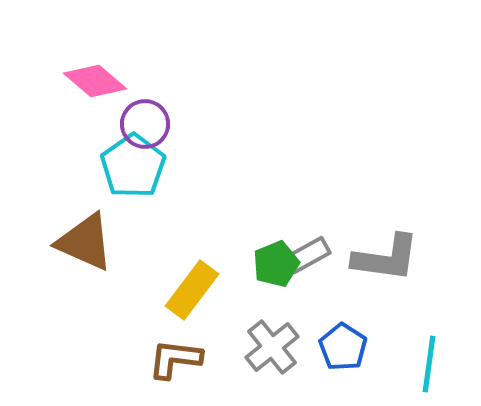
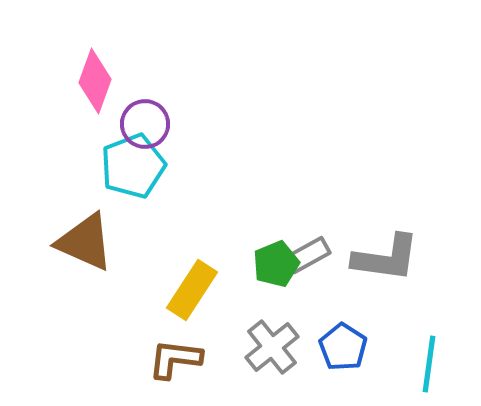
pink diamond: rotated 70 degrees clockwise
cyan pentagon: rotated 14 degrees clockwise
yellow rectangle: rotated 4 degrees counterclockwise
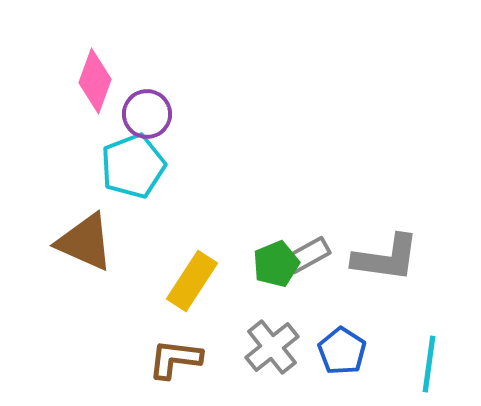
purple circle: moved 2 px right, 10 px up
yellow rectangle: moved 9 px up
blue pentagon: moved 1 px left, 4 px down
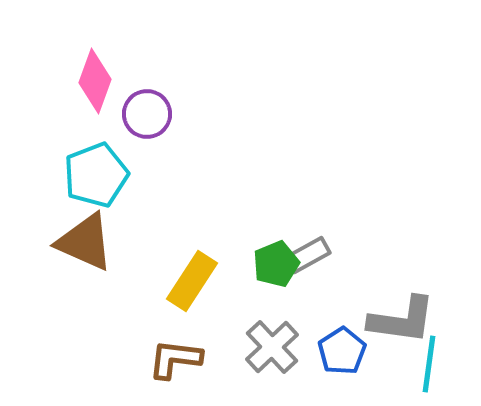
cyan pentagon: moved 37 px left, 9 px down
gray L-shape: moved 16 px right, 62 px down
gray cross: rotated 4 degrees counterclockwise
blue pentagon: rotated 6 degrees clockwise
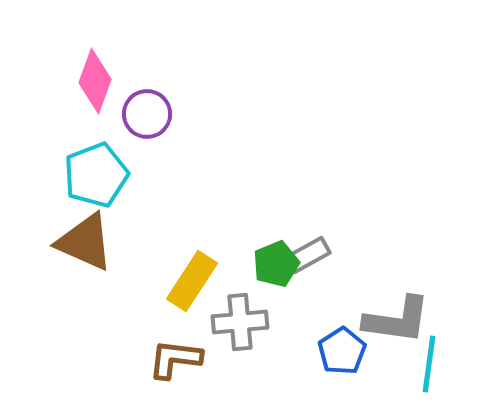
gray L-shape: moved 5 px left
gray cross: moved 32 px left, 25 px up; rotated 38 degrees clockwise
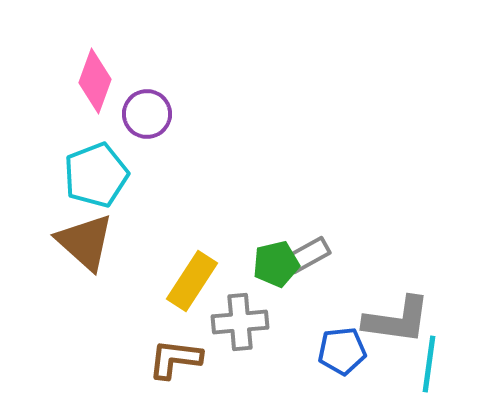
brown triangle: rotated 18 degrees clockwise
green pentagon: rotated 9 degrees clockwise
blue pentagon: rotated 27 degrees clockwise
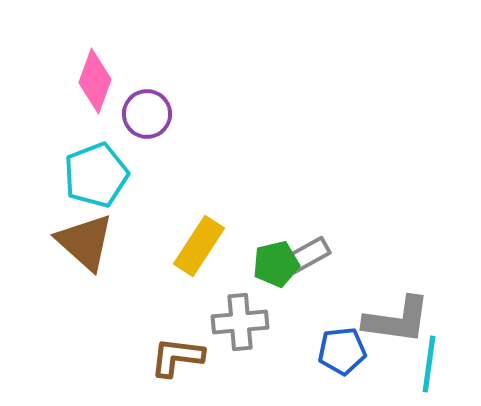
yellow rectangle: moved 7 px right, 35 px up
brown L-shape: moved 2 px right, 2 px up
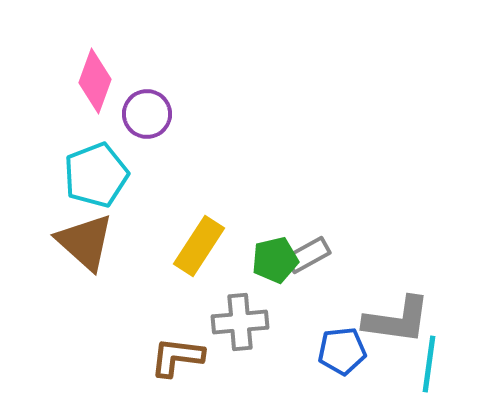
green pentagon: moved 1 px left, 4 px up
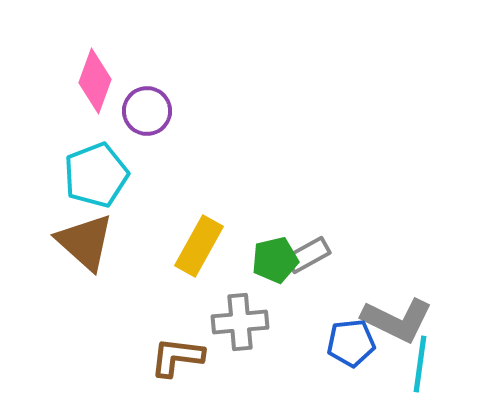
purple circle: moved 3 px up
yellow rectangle: rotated 4 degrees counterclockwise
gray L-shape: rotated 18 degrees clockwise
blue pentagon: moved 9 px right, 8 px up
cyan line: moved 9 px left
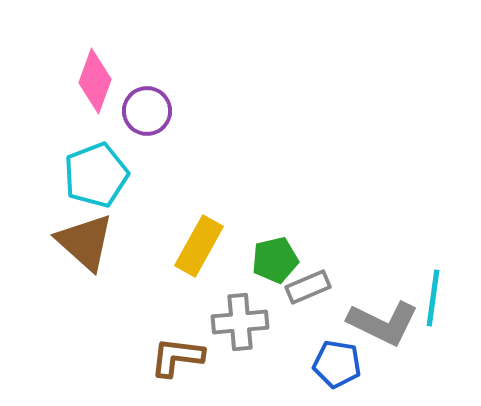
gray rectangle: moved 32 px down; rotated 6 degrees clockwise
gray L-shape: moved 14 px left, 3 px down
blue pentagon: moved 14 px left, 21 px down; rotated 15 degrees clockwise
cyan line: moved 13 px right, 66 px up
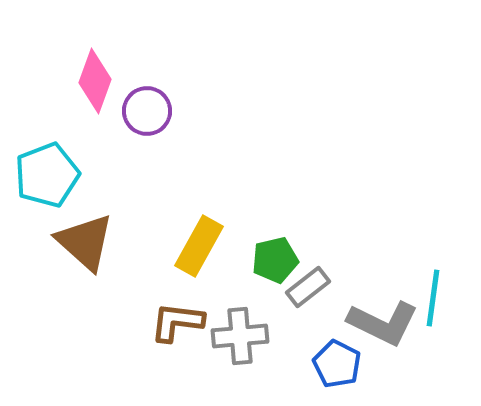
cyan pentagon: moved 49 px left
gray rectangle: rotated 15 degrees counterclockwise
gray cross: moved 14 px down
brown L-shape: moved 35 px up
blue pentagon: rotated 18 degrees clockwise
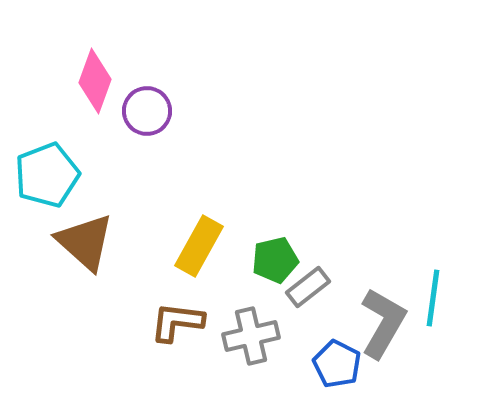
gray L-shape: rotated 86 degrees counterclockwise
gray cross: moved 11 px right; rotated 8 degrees counterclockwise
